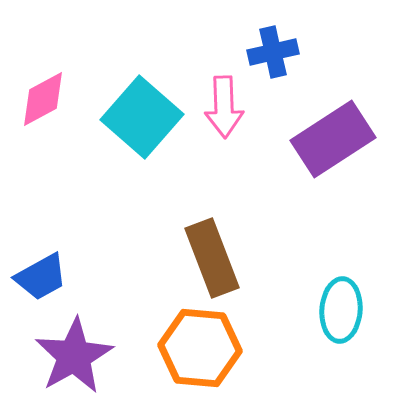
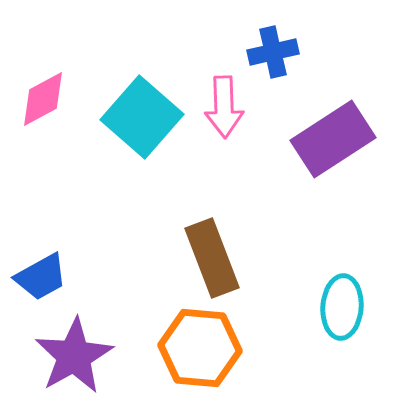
cyan ellipse: moved 1 px right, 3 px up
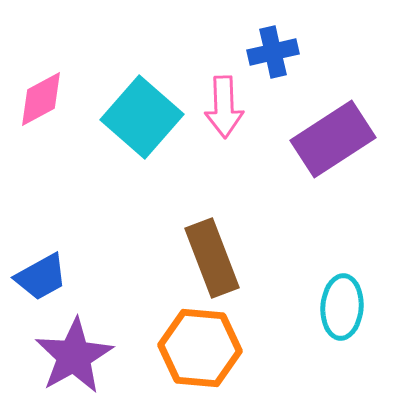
pink diamond: moved 2 px left
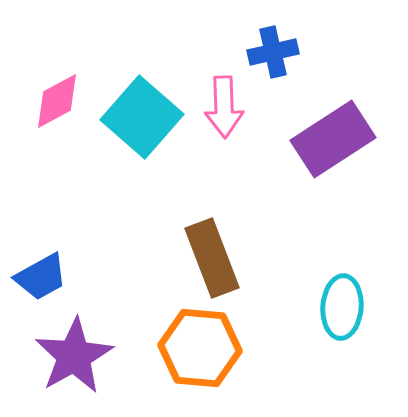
pink diamond: moved 16 px right, 2 px down
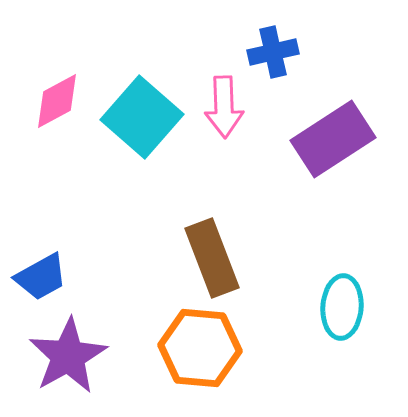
purple star: moved 6 px left
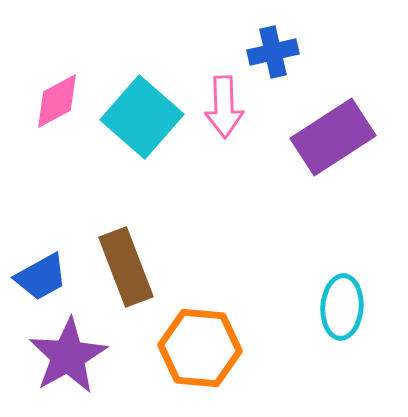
purple rectangle: moved 2 px up
brown rectangle: moved 86 px left, 9 px down
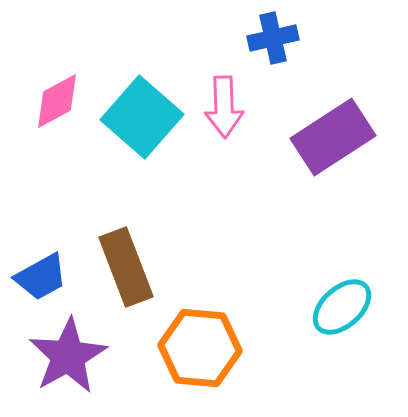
blue cross: moved 14 px up
cyan ellipse: rotated 44 degrees clockwise
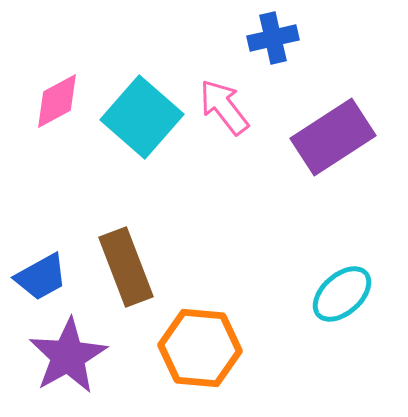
pink arrow: rotated 144 degrees clockwise
cyan ellipse: moved 13 px up
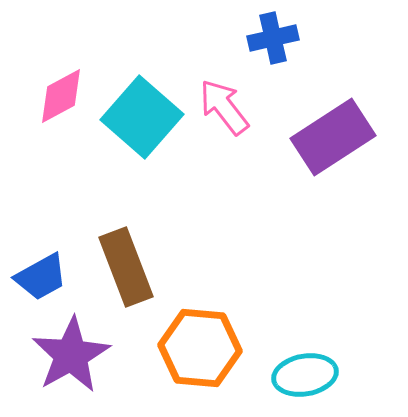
pink diamond: moved 4 px right, 5 px up
cyan ellipse: moved 37 px left, 81 px down; rotated 32 degrees clockwise
purple star: moved 3 px right, 1 px up
